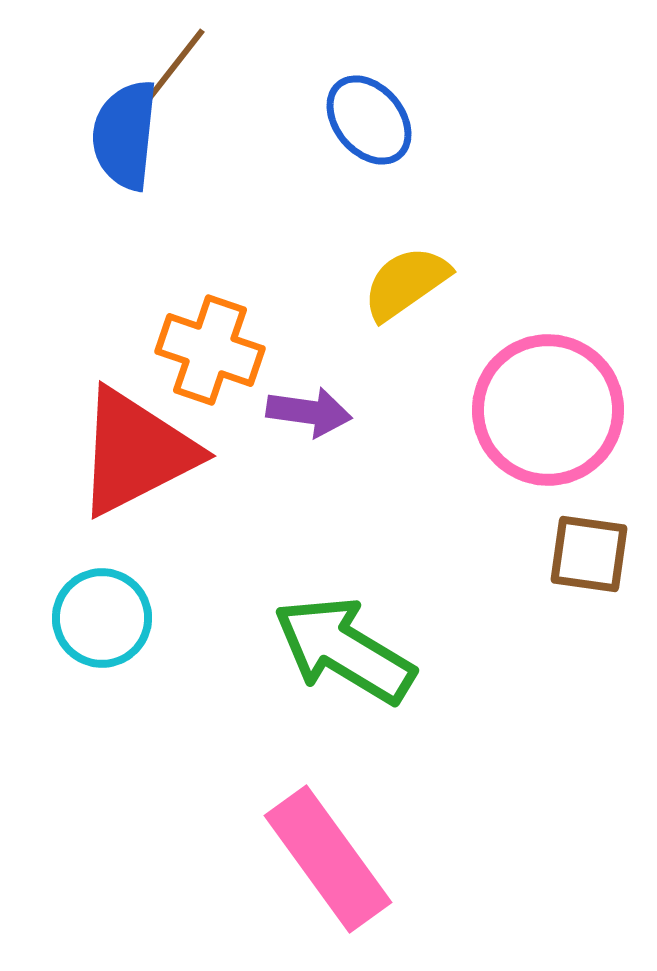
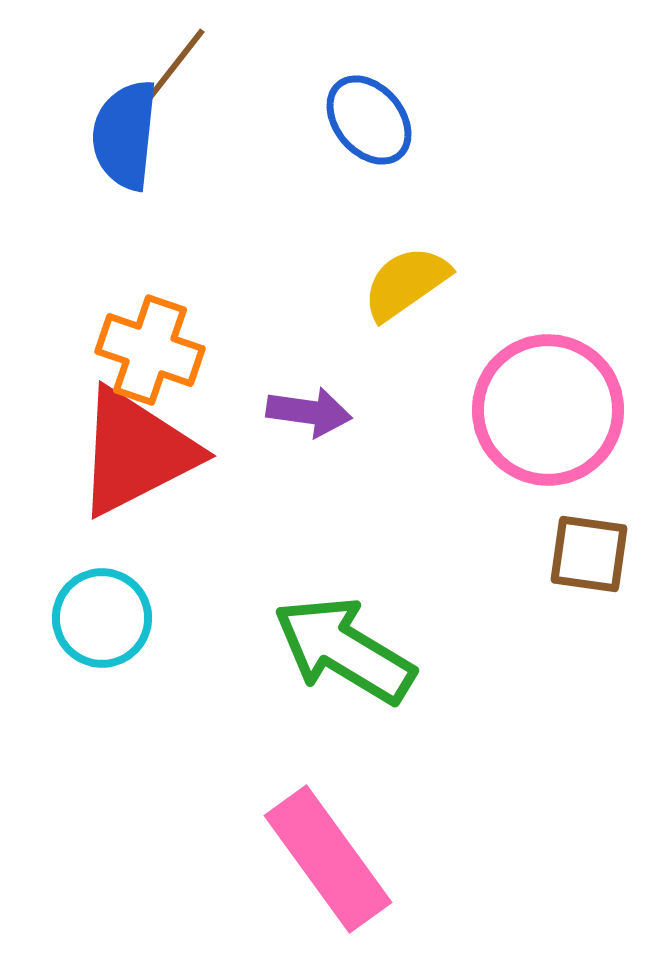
orange cross: moved 60 px left
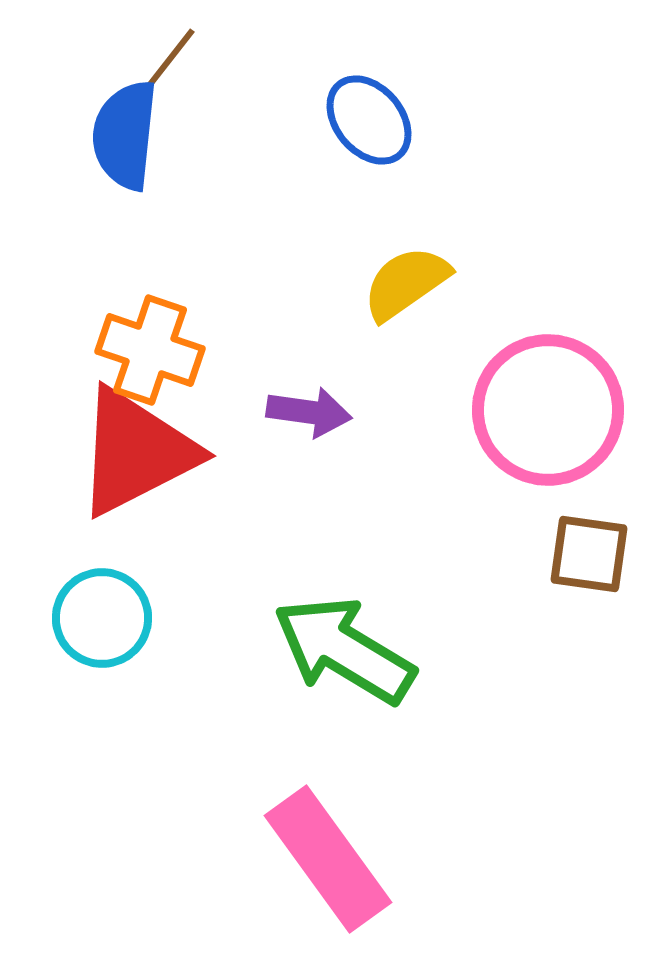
brown line: moved 10 px left
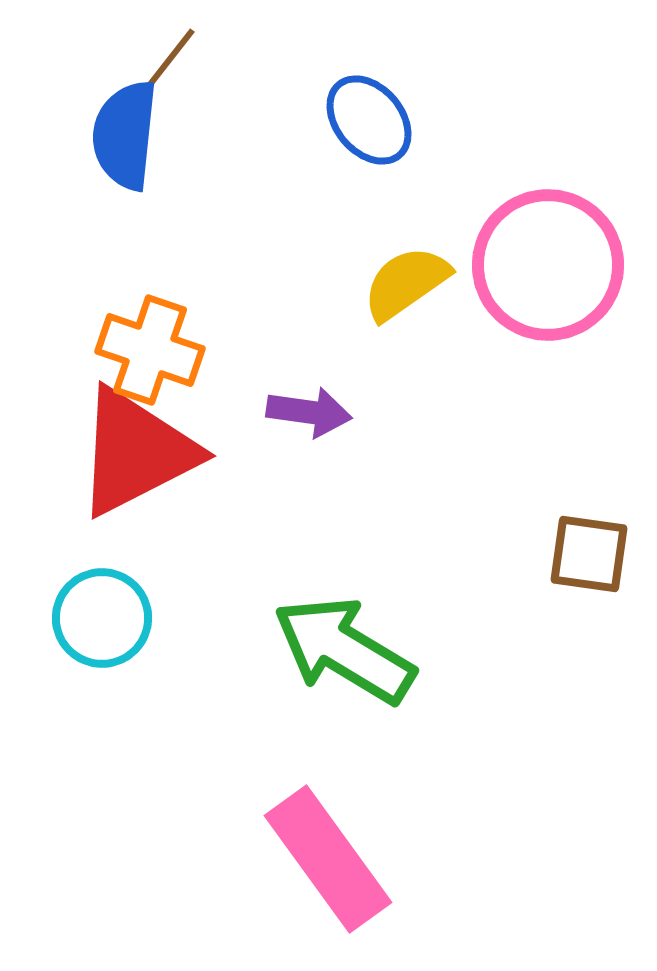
pink circle: moved 145 px up
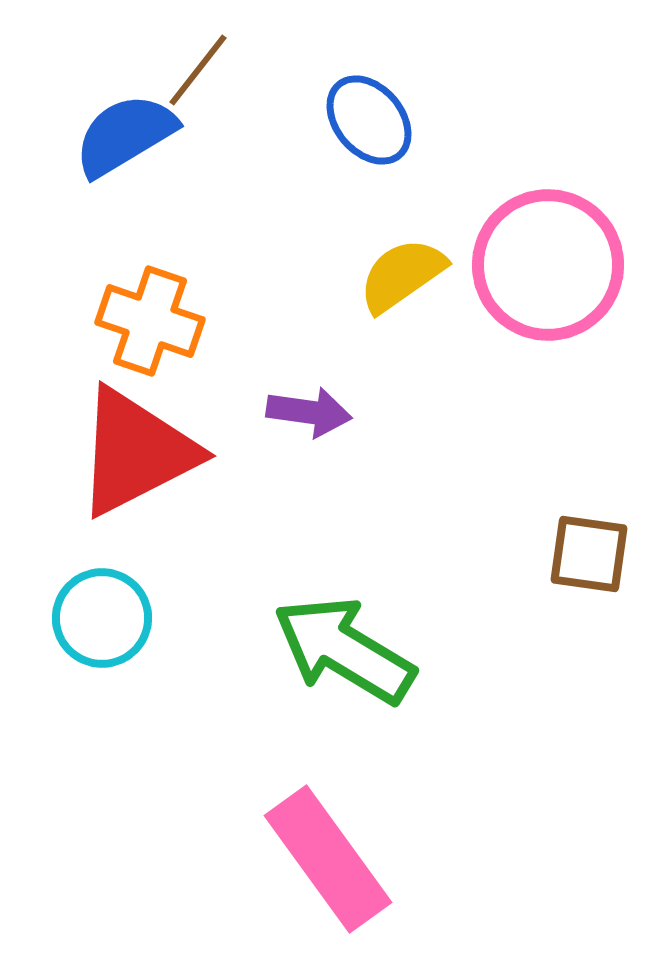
brown line: moved 32 px right, 6 px down
blue semicircle: rotated 53 degrees clockwise
yellow semicircle: moved 4 px left, 8 px up
orange cross: moved 29 px up
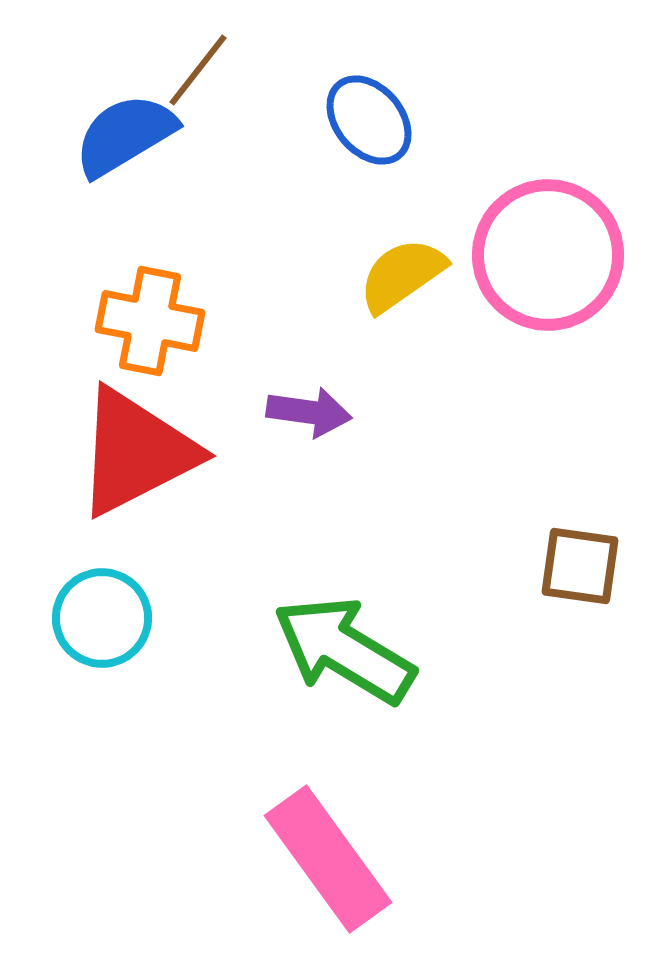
pink circle: moved 10 px up
orange cross: rotated 8 degrees counterclockwise
brown square: moved 9 px left, 12 px down
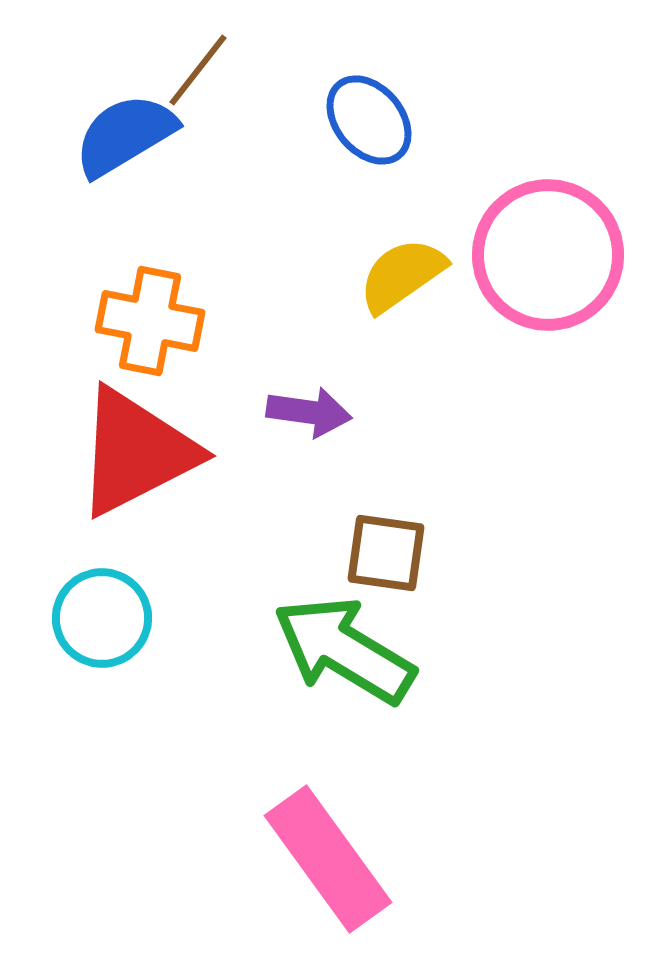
brown square: moved 194 px left, 13 px up
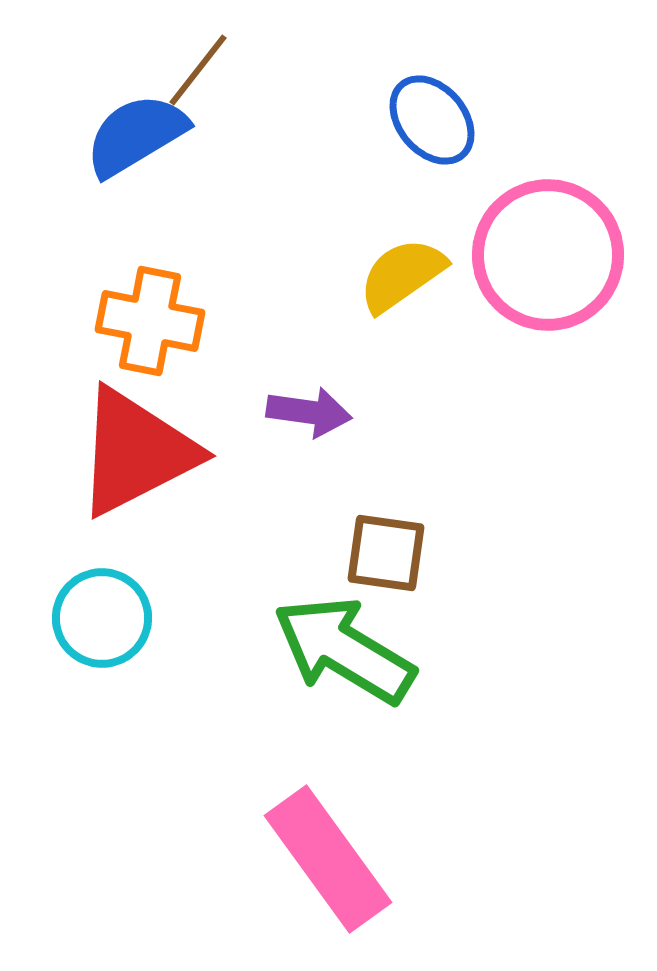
blue ellipse: moved 63 px right
blue semicircle: moved 11 px right
